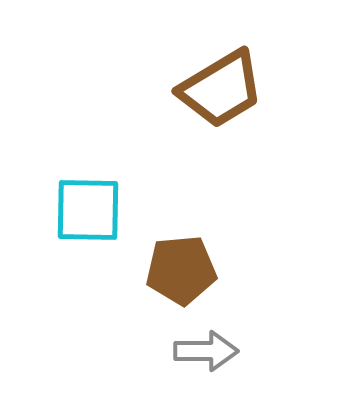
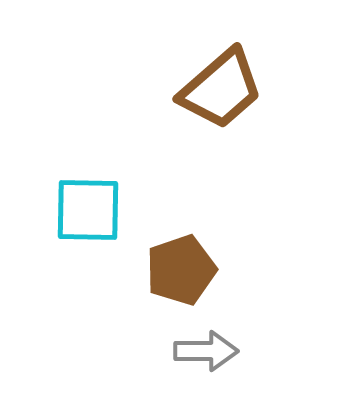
brown trapezoid: rotated 10 degrees counterclockwise
brown pentagon: rotated 14 degrees counterclockwise
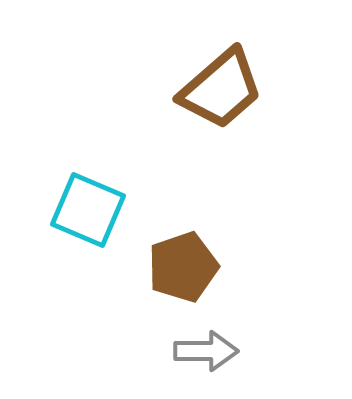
cyan square: rotated 22 degrees clockwise
brown pentagon: moved 2 px right, 3 px up
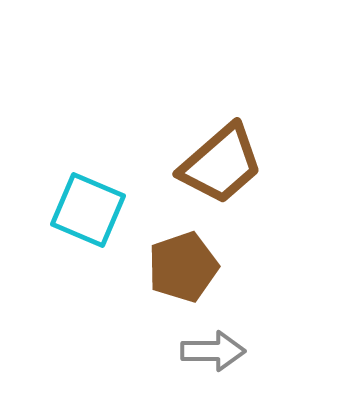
brown trapezoid: moved 75 px down
gray arrow: moved 7 px right
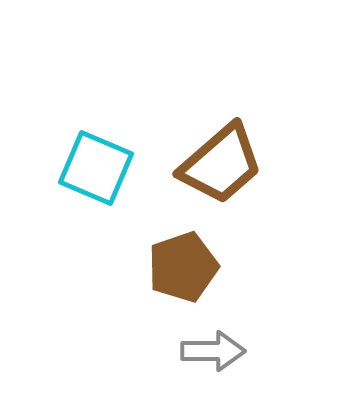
cyan square: moved 8 px right, 42 px up
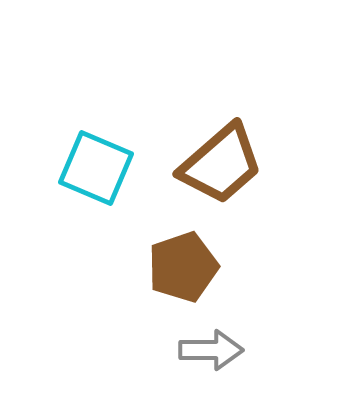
gray arrow: moved 2 px left, 1 px up
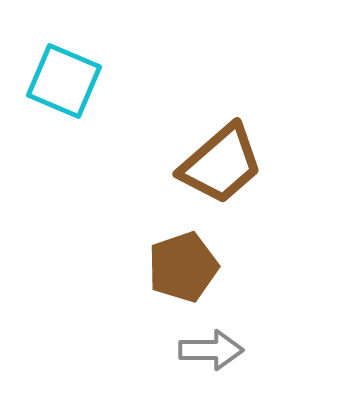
cyan square: moved 32 px left, 87 px up
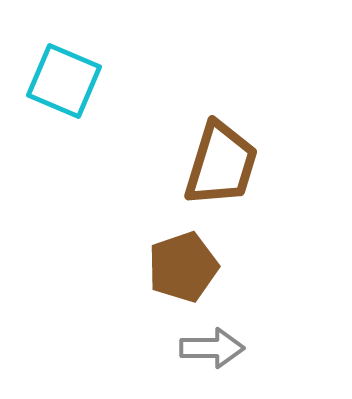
brown trapezoid: rotated 32 degrees counterclockwise
gray arrow: moved 1 px right, 2 px up
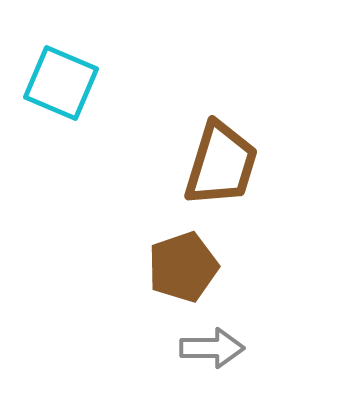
cyan square: moved 3 px left, 2 px down
